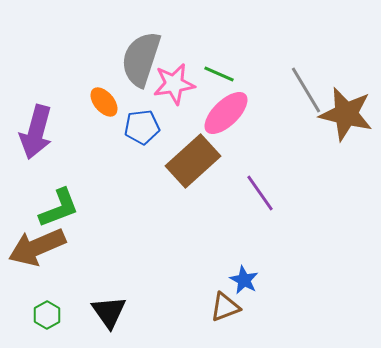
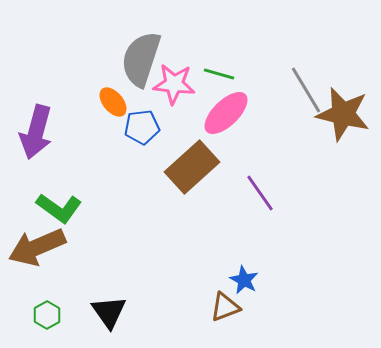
green line: rotated 8 degrees counterclockwise
pink star: rotated 15 degrees clockwise
orange ellipse: moved 9 px right
brown star: moved 3 px left
brown rectangle: moved 1 px left, 6 px down
green L-shape: rotated 57 degrees clockwise
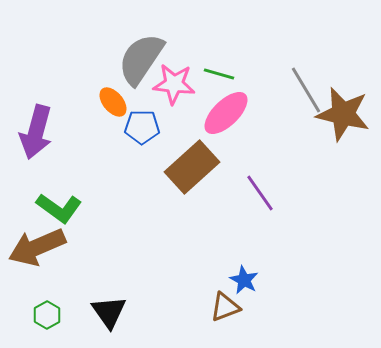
gray semicircle: rotated 16 degrees clockwise
blue pentagon: rotated 8 degrees clockwise
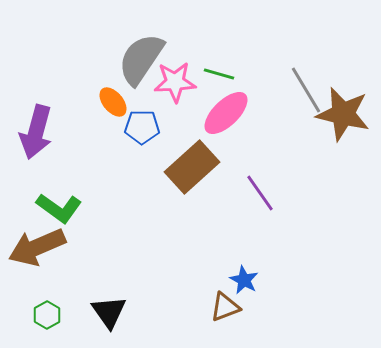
pink star: moved 1 px right, 2 px up; rotated 9 degrees counterclockwise
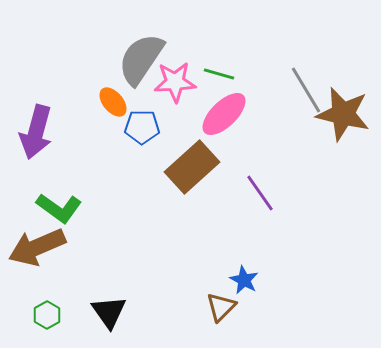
pink ellipse: moved 2 px left, 1 px down
brown triangle: moved 4 px left; rotated 24 degrees counterclockwise
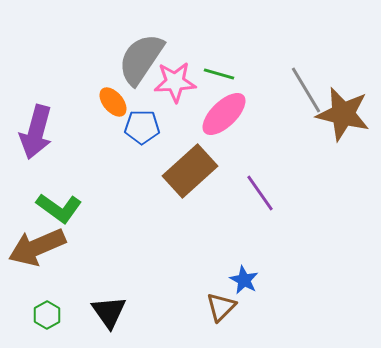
brown rectangle: moved 2 px left, 4 px down
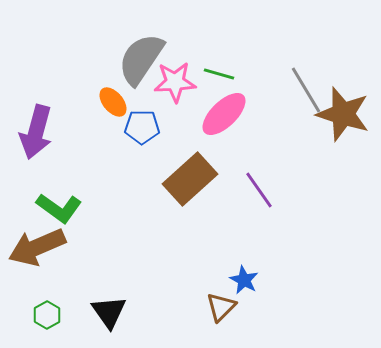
brown star: rotated 4 degrees clockwise
brown rectangle: moved 8 px down
purple line: moved 1 px left, 3 px up
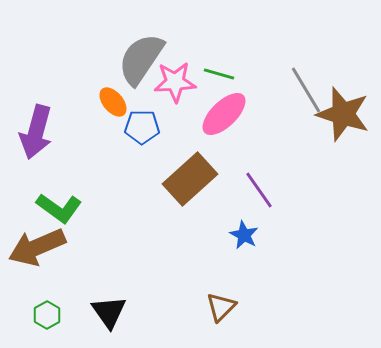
blue star: moved 45 px up
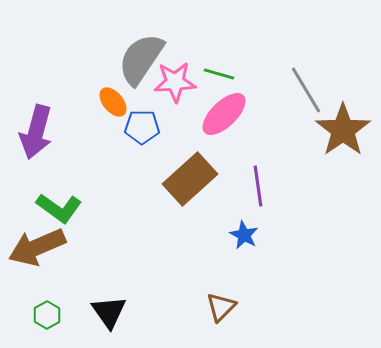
brown star: moved 16 px down; rotated 20 degrees clockwise
purple line: moved 1 px left, 4 px up; rotated 27 degrees clockwise
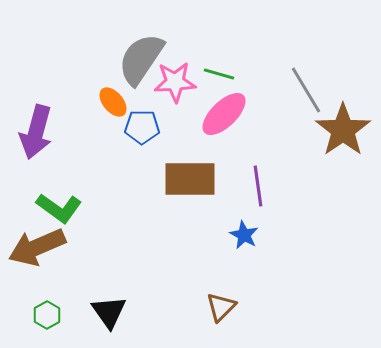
brown rectangle: rotated 42 degrees clockwise
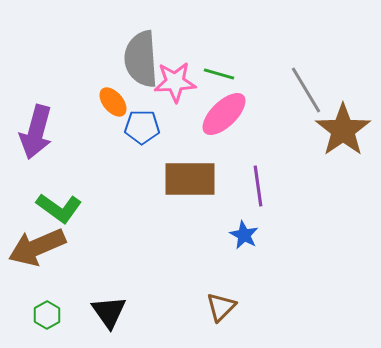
gray semicircle: rotated 38 degrees counterclockwise
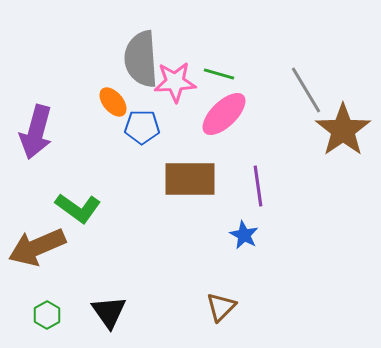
green L-shape: moved 19 px right
